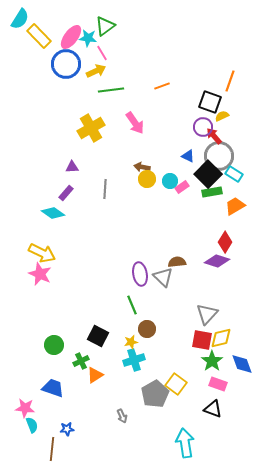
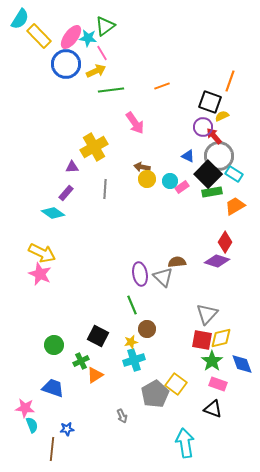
yellow cross at (91, 128): moved 3 px right, 19 px down
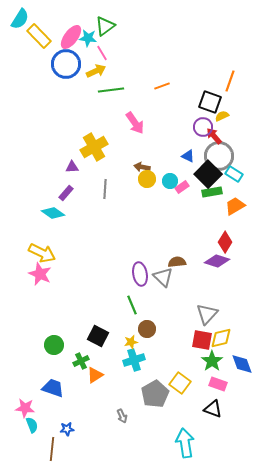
yellow square at (176, 384): moved 4 px right, 1 px up
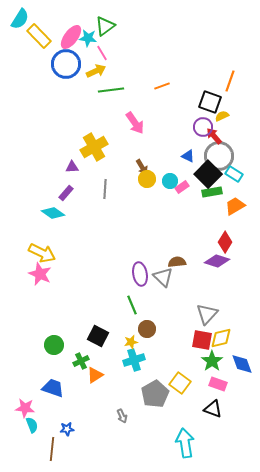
brown arrow at (142, 167): rotated 133 degrees counterclockwise
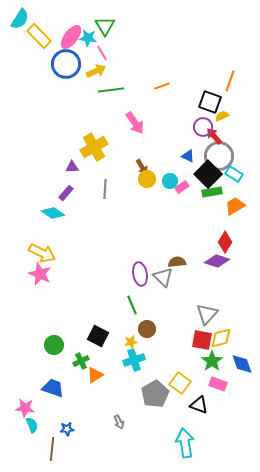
green triangle at (105, 26): rotated 25 degrees counterclockwise
black triangle at (213, 409): moved 14 px left, 4 px up
gray arrow at (122, 416): moved 3 px left, 6 px down
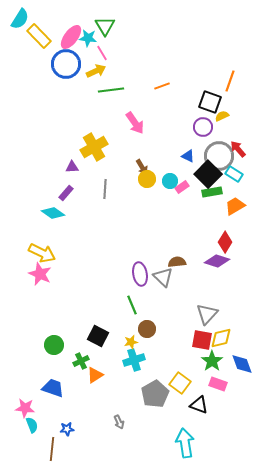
red arrow at (214, 136): moved 24 px right, 13 px down
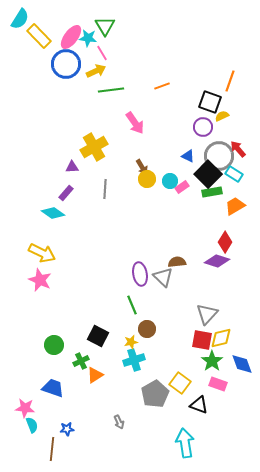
pink star at (40, 274): moved 6 px down
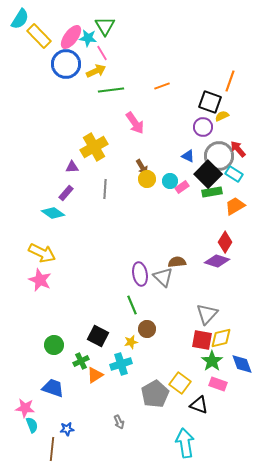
cyan cross at (134, 360): moved 13 px left, 4 px down
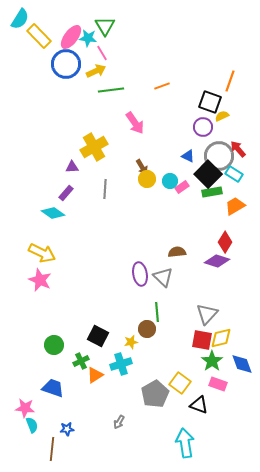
brown semicircle at (177, 262): moved 10 px up
green line at (132, 305): moved 25 px right, 7 px down; rotated 18 degrees clockwise
gray arrow at (119, 422): rotated 56 degrees clockwise
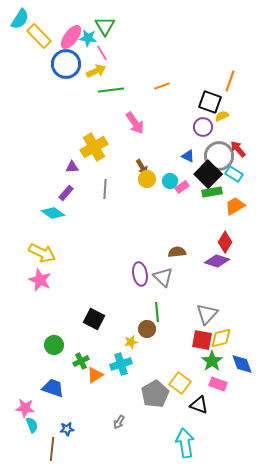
black square at (98, 336): moved 4 px left, 17 px up
